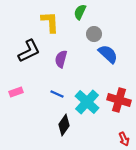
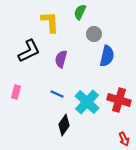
blue semicircle: moved 1 px left, 2 px down; rotated 60 degrees clockwise
pink rectangle: rotated 56 degrees counterclockwise
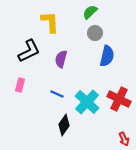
green semicircle: moved 10 px right; rotated 21 degrees clockwise
gray circle: moved 1 px right, 1 px up
pink rectangle: moved 4 px right, 7 px up
red cross: moved 1 px up; rotated 10 degrees clockwise
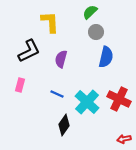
gray circle: moved 1 px right, 1 px up
blue semicircle: moved 1 px left, 1 px down
red arrow: rotated 104 degrees clockwise
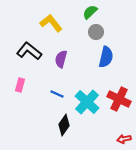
yellow L-shape: moved 1 px right, 1 px down; rotated 35 degrees counterclockwise
black L-shape: rotated 115 degrees counterclockwise
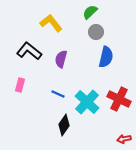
blue line: moved 1 px right
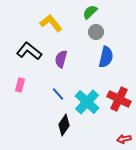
blue line: rotated 24 degrees clockwise
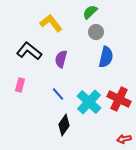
cyan cross: moved 2 px right
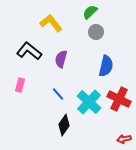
blue semicircle: moved 9 px down
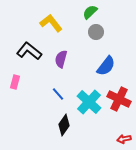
blue semicircle: rotated 25 degrees clockwise
pink rectangle: moved 5 px left, 3 px up
